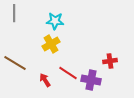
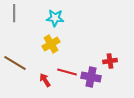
cyan star: moved 3 px up
red line: moved 1 px left, 1 px up; rotated 18 degrees counterclockwise
purple cross: moved 3 px up
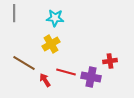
brown line: moved 9 px right
red line: moved 1 px left
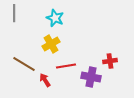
cyan star: rotated 18 degrees clockwise
brown line: moved 1 px down
red line: moved 6 px up; rotated 24 degrees counterclockwise
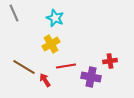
gray line: rotated 24 degrees counterclockwise
brown line: moved 3 px down
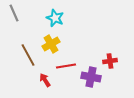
brown line: moved 4 px right, 12 px up; rotated 30 degrees clockwise
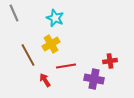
purple cross: moved 3 px right, 2 px down
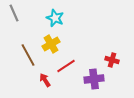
red cross: moved 2 px right, 1 px up; rotated 24 degrees clockwise
red line: rotated 24 degrees counterclockwise
purple cross: rotated 18 degrees counterclockwise
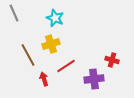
yellow cross: rotated 12 degrees clockwise
red arrow: moved 1 px left, 1 px up; rotated 16 degrees clockwise
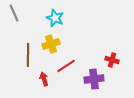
brown line: rotated 30 degrees clockwise
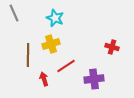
red cross: moved 13 px up
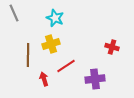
purple cross: moved 1 px right
